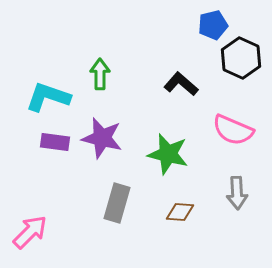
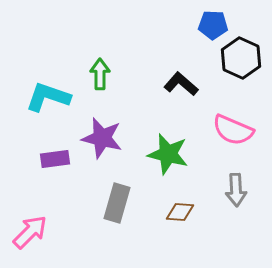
blue pentagon: rotated 16 degrees clockwise
purple rectangle: moved 17 px down; rotated 16 degrees counterclockwise
gray arrow: moved 1 px left, 3 px up
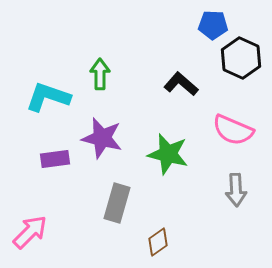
brown diamond: moved 22 px left, 30 px down; rotated 40 degrees counterclockwise
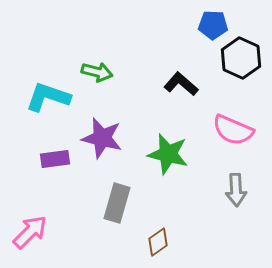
green arrow: moved 3 px left, 2 px up; rotated 104 degrees clockwise
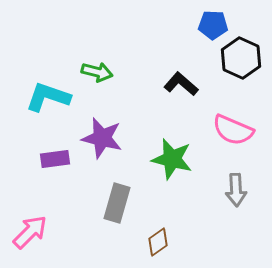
green star: moved 4 px right, 5 px down
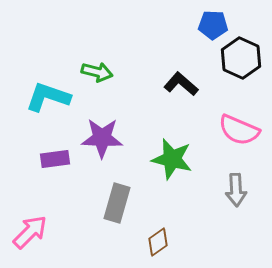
pink semicircle: moved 6 px right
purple star: rotated 12 degrees counterclockwise
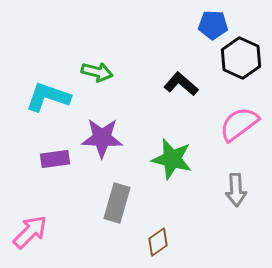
pink semicircle: moved 6 px up; rotated 120 degrees clockwise
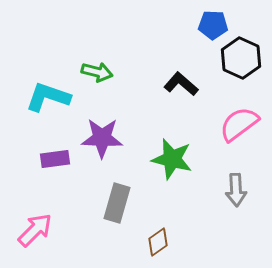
pink arrow: moved 5 px right, 2 px up
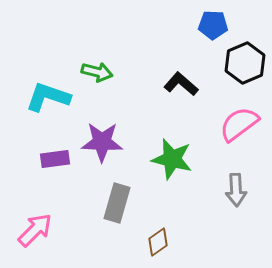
black hexagon: moved 4 px right, 5 px down; rotated 12 degrees clockwise
purple star: moved 4 px down
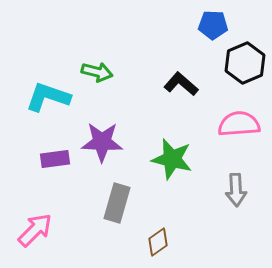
pink semicircle: rotated 33 degrees clockwise
